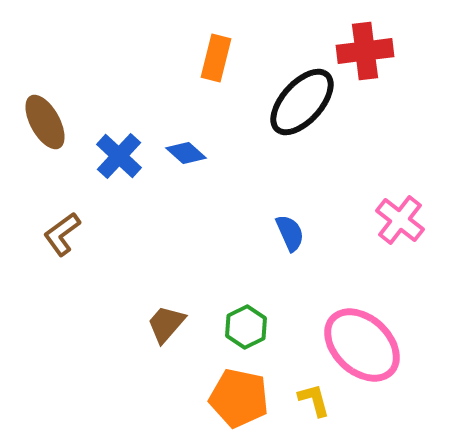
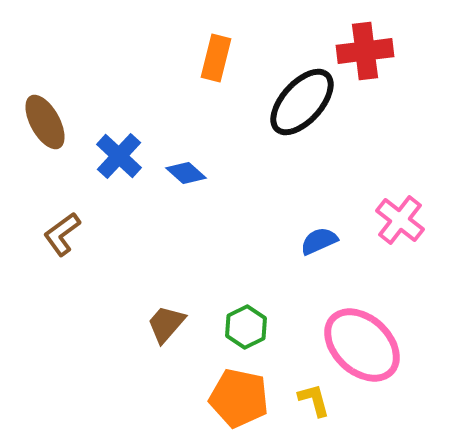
blue diamond: moved 20 px down
blue semicircle: moved 29 px right, 8 px down; rotated 90 degrees counterclockwise
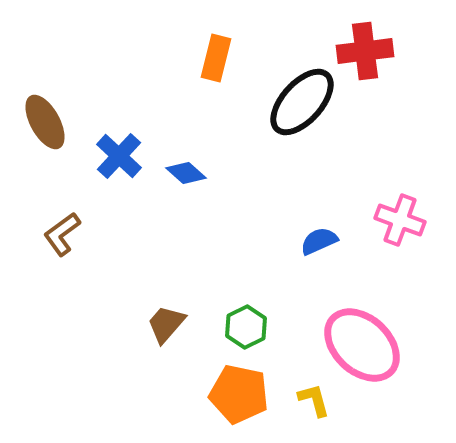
pink cross: rotated 18 degrees counterclockwise
orange pentagon: moved 4 px up
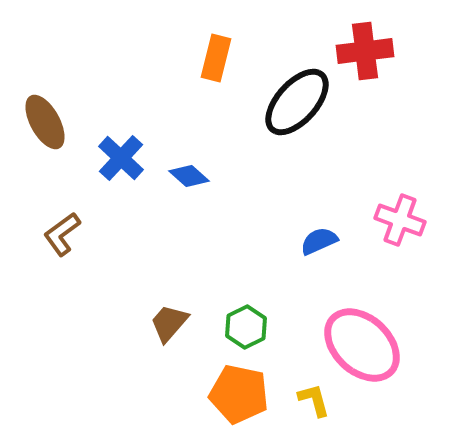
black ellipse: moved 5 px left
blue cross: moved 2 px right, 2 px down
blue diamond: moved 3 px right, 3 px down
brown trapezoid: moved 3 px right, 1 px up
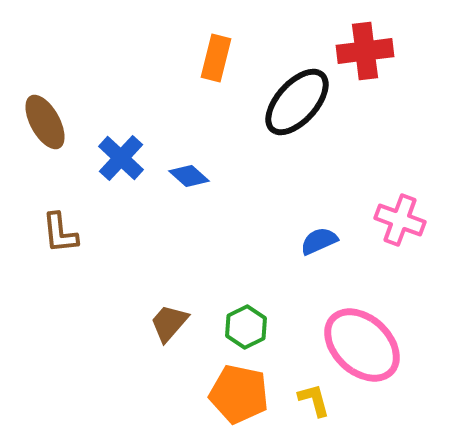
brown L-shape: moved 2 px left, 1 px up; rotated 60 degrees counterclockwise
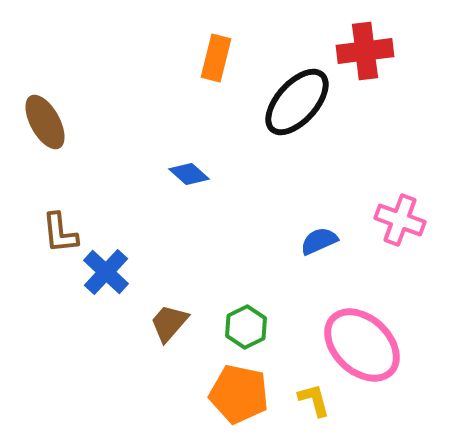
blue cross: moved 15 px left, 114 px down
blue diamond: moved 2 px up
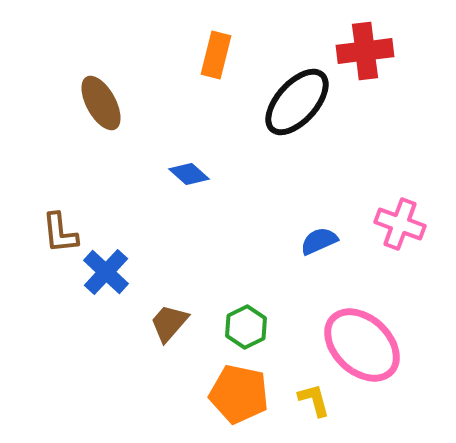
orange rectangle: moved 3 px up
brown ellipse: moved 56 px right, 19 px up
pink cross: moved 4 px down
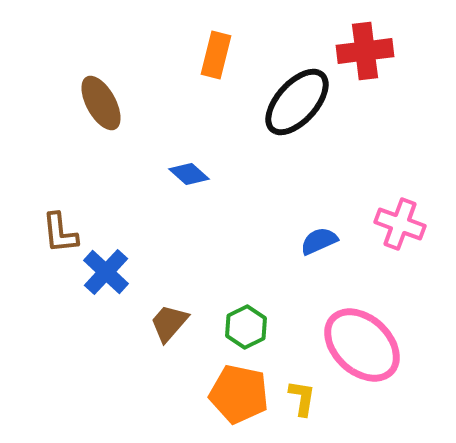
yellow L-shape: moved 12 px left, 2 px up; rotated 24 degrees clockwise
